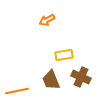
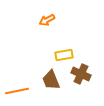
brown cross: moved 3 px up
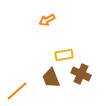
brown trapezoid: moved 2 px up
orange line: rotated 30 degrees counterclockwise
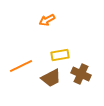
yellow rectangle: moved 4 px left
brown trapezoid: rotated 95 degrees counterclockwise
orange line: moved 4 px right, 25 px up; rotated 15 degrees clockwise
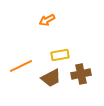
brown cross: rotated 36 degrees counterclockwise
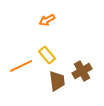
yellow rectangle: moved 13 px left; rotated 60 degrees clockwise
brown cross: moved 1 px right, 3 px up; rotated 18 degrees counterclockwise
brown trapezoid: moved 6 px right, 3 px down; rotated 70 degrees counterclockwise
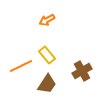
brown trapezoid: moved 10 px left, 3 px down; rotated 40 degrees clockwise
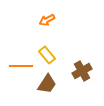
orange line: rotated 25 degrees clockwise
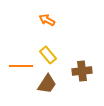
orange arrow: rotated 56 degrees clockwise
yellow rectangle: moved 1 px right
brown cross: rotated 24 degrees clockwise
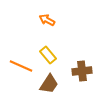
orange line: rotated 25 degrees clockwise
brown trapezoid: moved 2 px right
